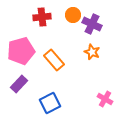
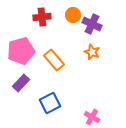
purple rectangle: moved 2 px right, 1 px up
pink cross: moved 13 px left, 18 px down
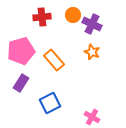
purple rectangle: rotated 12 degrees counterclockwise
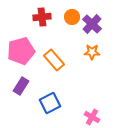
orange circle: moved 1 px left, 2 px down
purple cross: rotated 18 degrees clockwise
orange star: rotated 21 degrees counterclockwise
purple rectangle: moved 3 px down
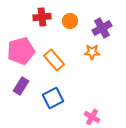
orange circle: moved 2 px left, 4 px down
purple cross: moved 10 px right, 4 px down; rotated 18 degrees clockwise
blue square: moved 3 px right, 5 px up
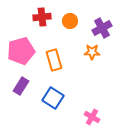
orange rectangle: rotated 25 degrees clockwise
blue square: rotated 30 degrees counterclockwise
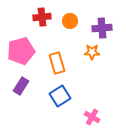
purple cross: rotated 24 degrees clockwise
orange rectangle: moved 3 px right, 3 px down
blue square: moved 7 px right, 2 px up; rotated 25 degrees clockwise
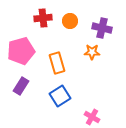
red cross: moved 1 px right, 1 px down
purple cross: rotated 18 degrees clockwise
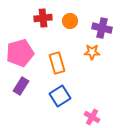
pink pentagon: moved 1 px left, 2 px down
